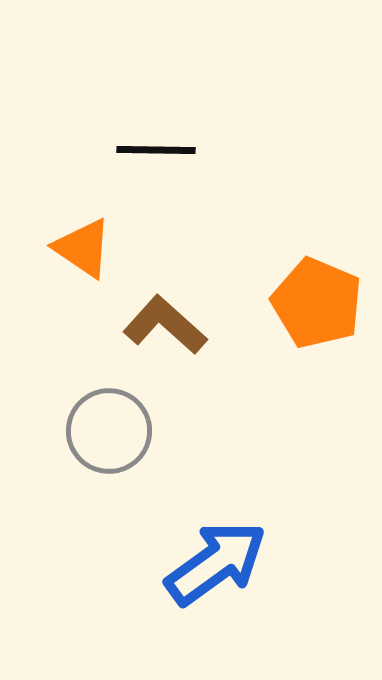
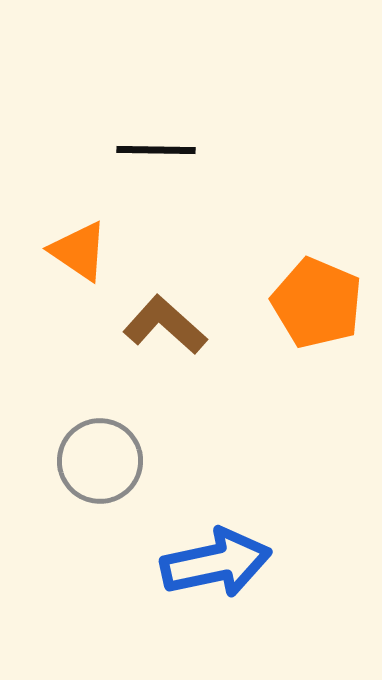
orange triangle: moved 4 px left, 3 px down
gray circle: moved 9 px left, 30 px down
blue arrow: rotated 24 degrees clockwise
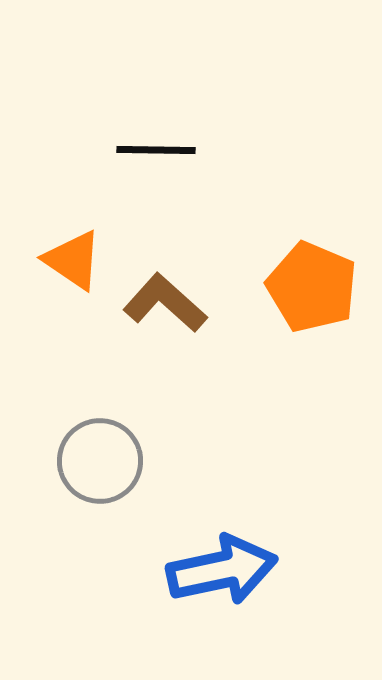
orange triangle: moved 6 px left, 9 px down
orange pentagon: moved 5 px left, 16 px up
brown L-shape: moved 22 px up
blue arrow: moved 6 px right, 7 px down
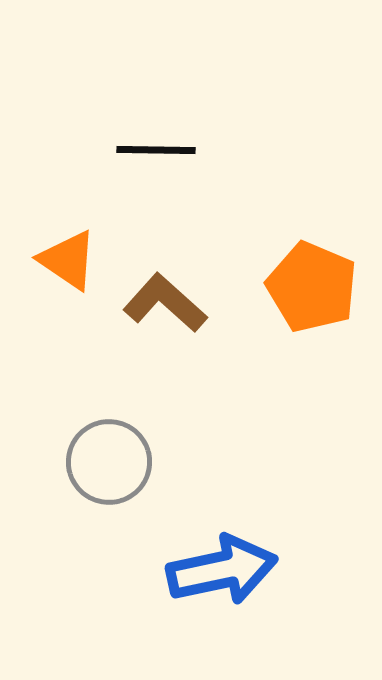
orange triangle: moved 5 px left
gray circle: moved 9 px right, 1 px down
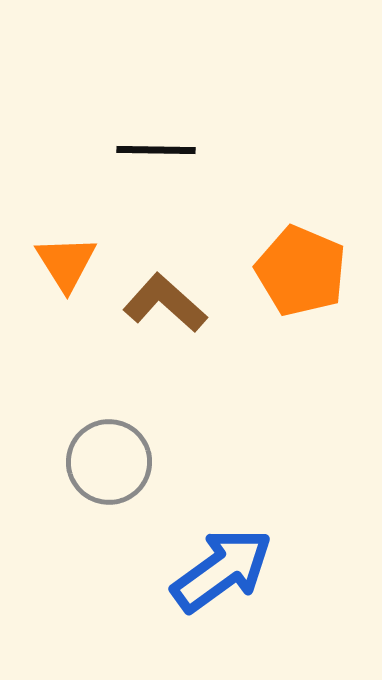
orange triangle: moved 2 px left, 3 px down; rotated 24 degrees clockwise
orange pentagon: moved 11 px left, 16 px up
blue arrow: rotated 24 degrees counterclockwise
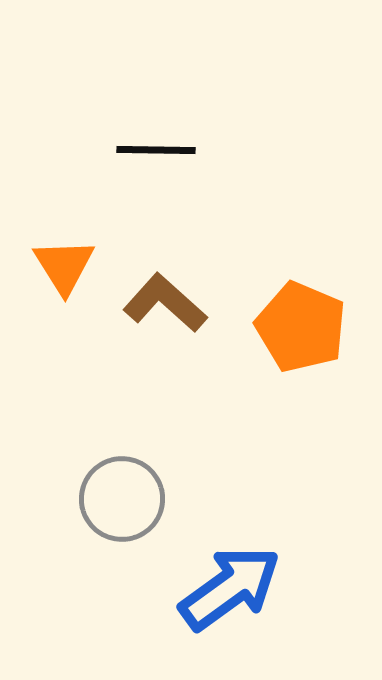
orange triangle: moved 2 px left, 3 px down
orange pentagon: moved 56 px down
gray circle: moved 13 px right, 37 px down
blue arrow: moved 8 px right, 18 px down
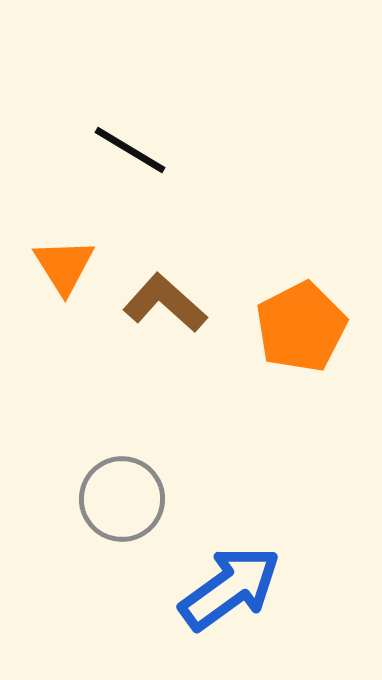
black line: moved 26 px left; rotated 30 degrees clockwise
orange pentagon: rotated 22 degrees clockwise
